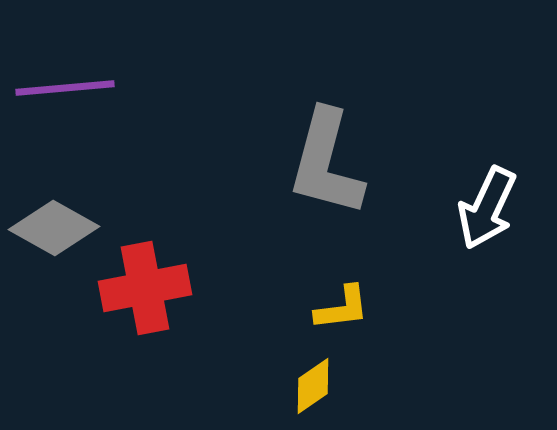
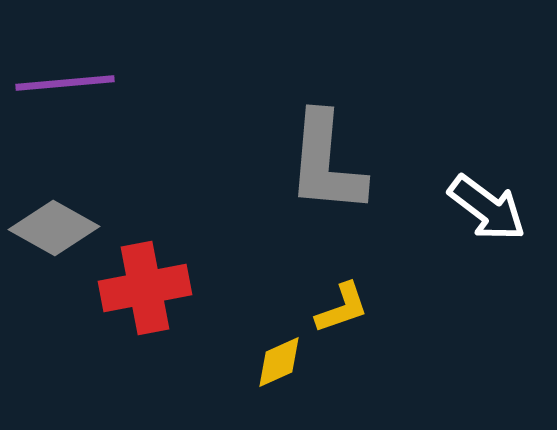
purple line: moved 5 px up
gray L-shape: rotated 10 degrees counterclockwise
white arrow: rotated 78 degrees counterclockwise
yellow L-shape: rotated 12 degrees counterclockwise
yellow diamond: moved 34 px left, 24 px up; rotated 10 degrees clockwise
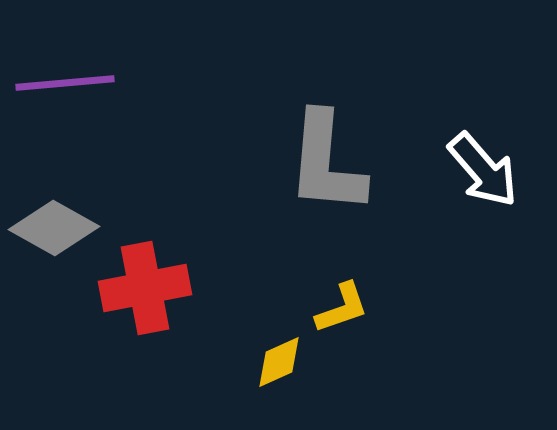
white arrow: moved 4 px left, 38 px up; rotated 12 degrees clockwise
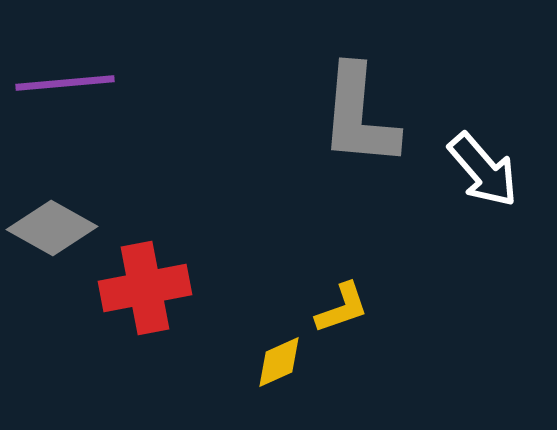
gray L-shape: moved 33 px right, 47 px up
gray diamond: moved 2 px left
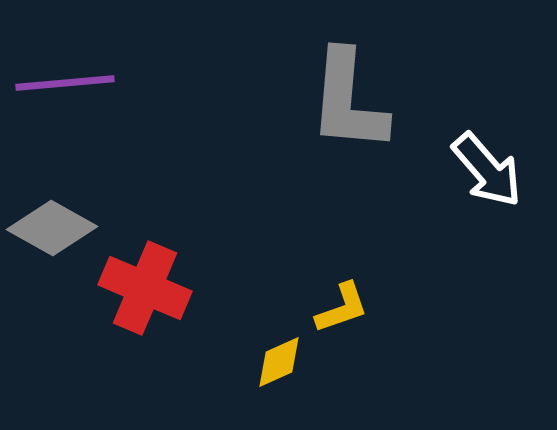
gray L-shape: moved 11 px left, 15 px up
white arrow: moved 4 px right
red cross: rotated 34 degrees clockwise
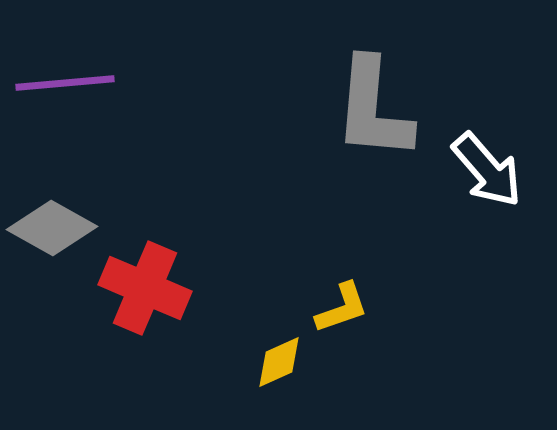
gray L-shape: moved 25 px right, 8 px down
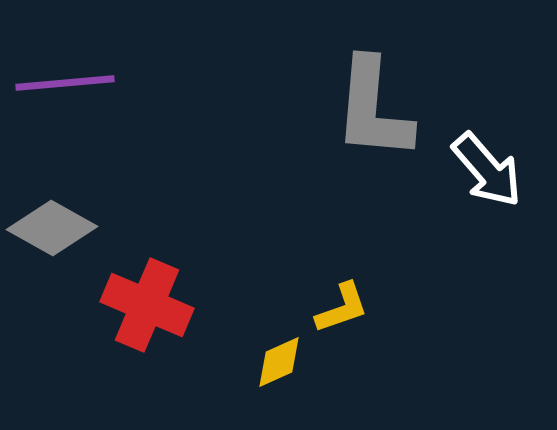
red cross: moved 2 px right, 17 px down
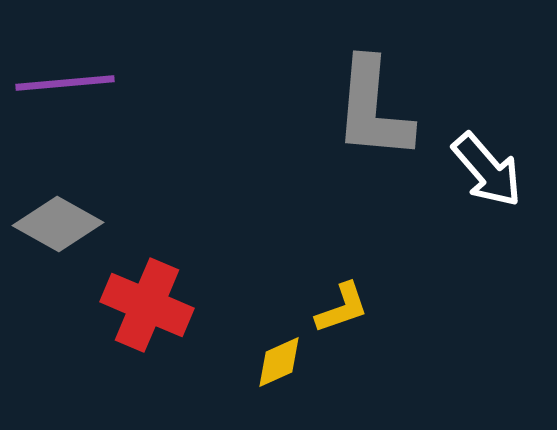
gray diamond: moved 6 px right, 4 px up
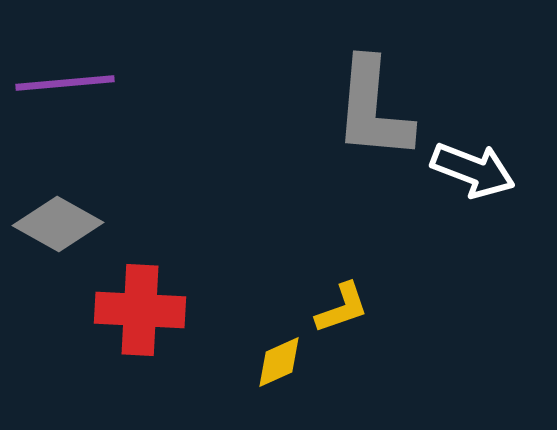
white arrow: moved 14 px left; rotated 28 degrees counterclockwise
red cross: moved 7 px left, 5 px down; rotated 20 degrees counterclockwise
